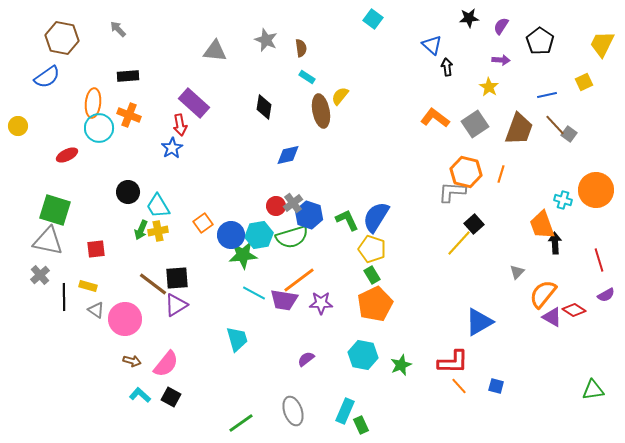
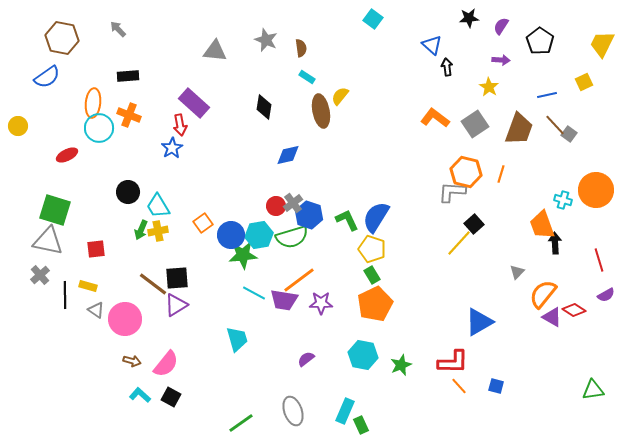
black line at (64, 297): moved 1 px right, 2 px up
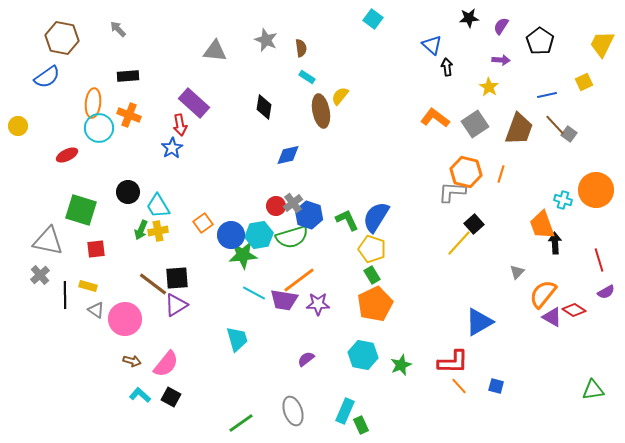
green square at (55, 210): moved 26 px right
purple semicircle at (606, 295): moved 3 px up
purple star at (321, 303): moved 3 px left, 1 px down
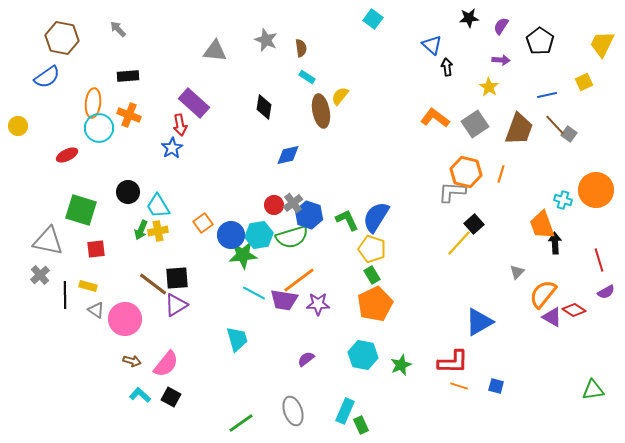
red circle at (276, 206): moved 2 px left, 1 px up
orange line at (459, 386): rotated 30 degrees counterclockwise
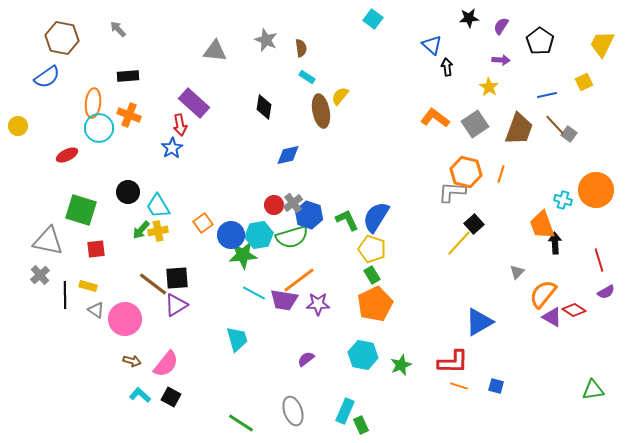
green arrow at (141, 230): rotated 18 degrees clockwise
green line at (241, 423): rotated 68 degrees clockwise
